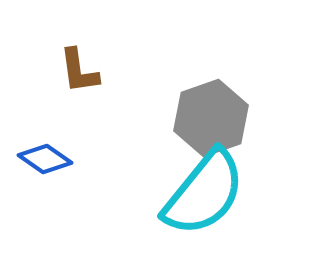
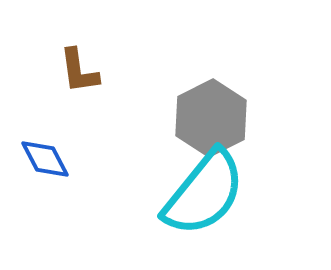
gray hexagon: rotated 8 degrees counterclockwise
blue diamond: rotated 28 degrees clockwise
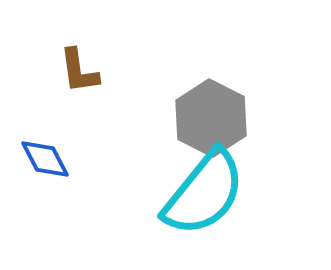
gray hexagon: rotated 6 degrees counterclockwise
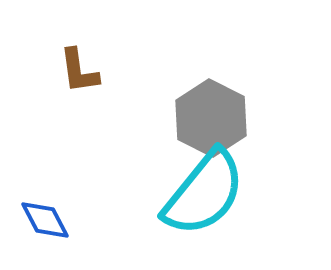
blue diamond: moved 61 px down
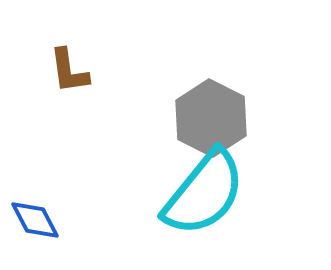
brown L-shape: moved 10 px left
blue diamond: moved 10 px left
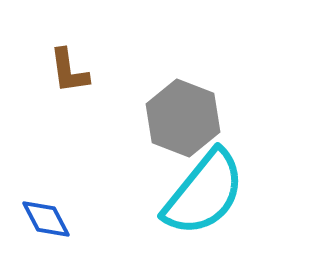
gray hexagon: moved 28 px left; rotated 6 degrees counterclockwise
blue diamond: moved 11 px right, 1 px up
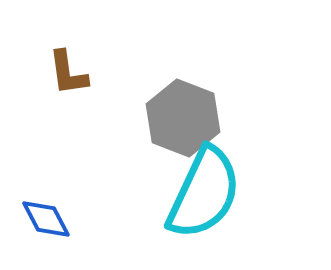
brown L-shape: moved 1 px left, 2 px down
cyan semicircle: rotated 14 degrees counterclockwise
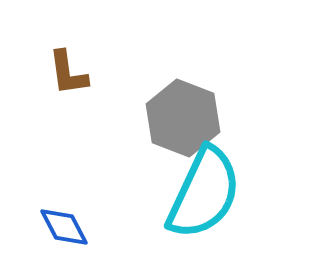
blue diamond: moved 18 px right, 8 px down
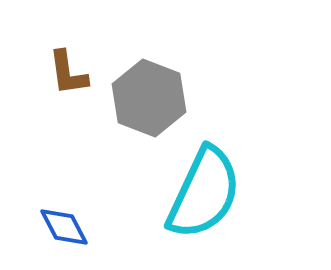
gray hexagon: moved 34 px left, 20 px up
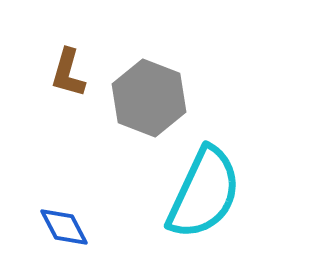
brown L-shape: rotated 24 degrees clockwise
